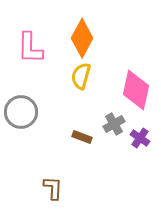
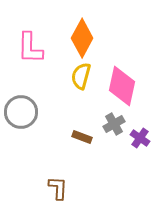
pink diamond: moved 14 px left, 4 px up
brown L-shape: moved 5 px right
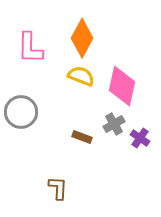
yellow semicircle: rotated 96 degrees clockwise
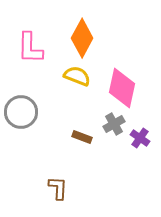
yellow semicircle: moved 4 px left
pink diamond: moved 2 px down
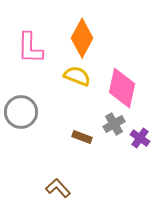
brown L-shape: rotated 45 degrees counterclockwise
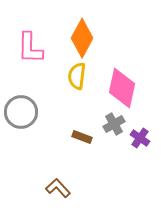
yellow semicircle: rotated 104 degrees counterclockwise
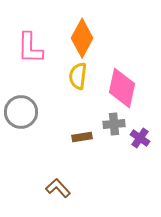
yellow semicircle: moved 1 px right
gray cross: rotated 25 degrees clockwise
brown rectangle: rotated 30 degrees counterclockwise
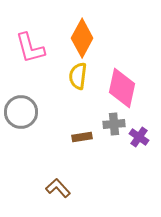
pink L-shape: rotated 16 degrees counterclockwise
purple cross: moved 1 px left, 1 px up
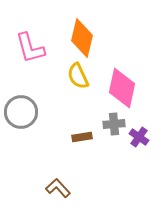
orange diamond: rotated 15 degrees counterclockwise
yellow semicircle: rotated 32 degrees counterclockwise
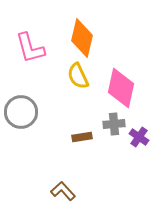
pink diamond: moved 1 px left
brown L-shape: moved 5 px right, 3 px down
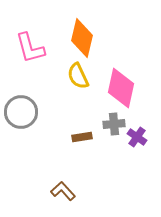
purple cross: moved 2 px left
